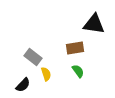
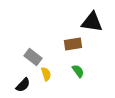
black triangle: moved 2 px left, 2 px up
brown rectangle: moved 2 px left, 4 px up
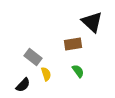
black triangle: rotated 35 degrees clockwise
